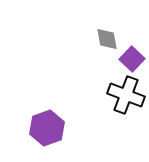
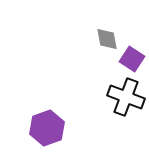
purple square: rotated 10 degrees counterclockwise
black cross: moved 2 px down
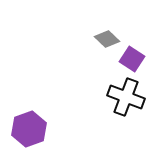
gray diamond: rotated 35 degrees counterclockwise
purple hexagon: moved 18 px left, 1 px down
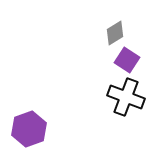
gray diamond: moved 8 px right, 6 px up; rotated 75 degrees counterclockwise
purple square: moved 5 px left, 1 px down
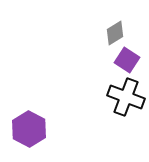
purple hexagon: rotated 12 degrees counterclockwise
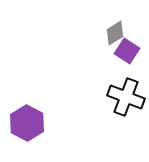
purple square: moved 9 px up
purple hexagon: moved 2 px left, 6 px up
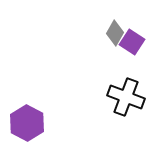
gray diamond: rotated 30 degrees counterclockwise
purple square: moved 5 px right, 9 px up
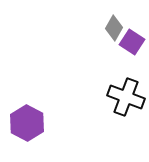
gray diamond: moved 1 px left, 5 px up
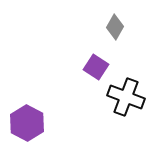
gray diamond: moved 1 px right, 1 px up
purple square: moved 36 px left, 25 px down
